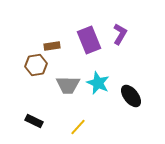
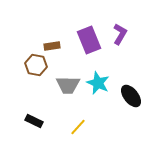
brown hexagon: rotated 20 degrees clockwise
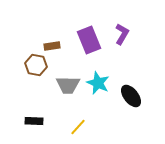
purple L-shape: moved 2 px right
black rectangle: rotated 24 degrees counterclockwise
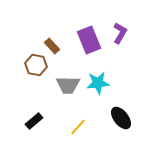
purple L-shape: moved 2 px left, 1 px up
brown rectangle: rotated 56 degrees clockwise
cyan star: rotated 30 degrees counterclockwise
black ellipse: moved 10 px left, 22 px down
black rectangle: rotated 42 degrees counterclockwise
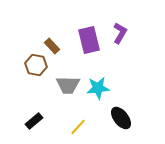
purple rectangle: rotated 8 degrees clockwise
cyan star: moved 5 px down
